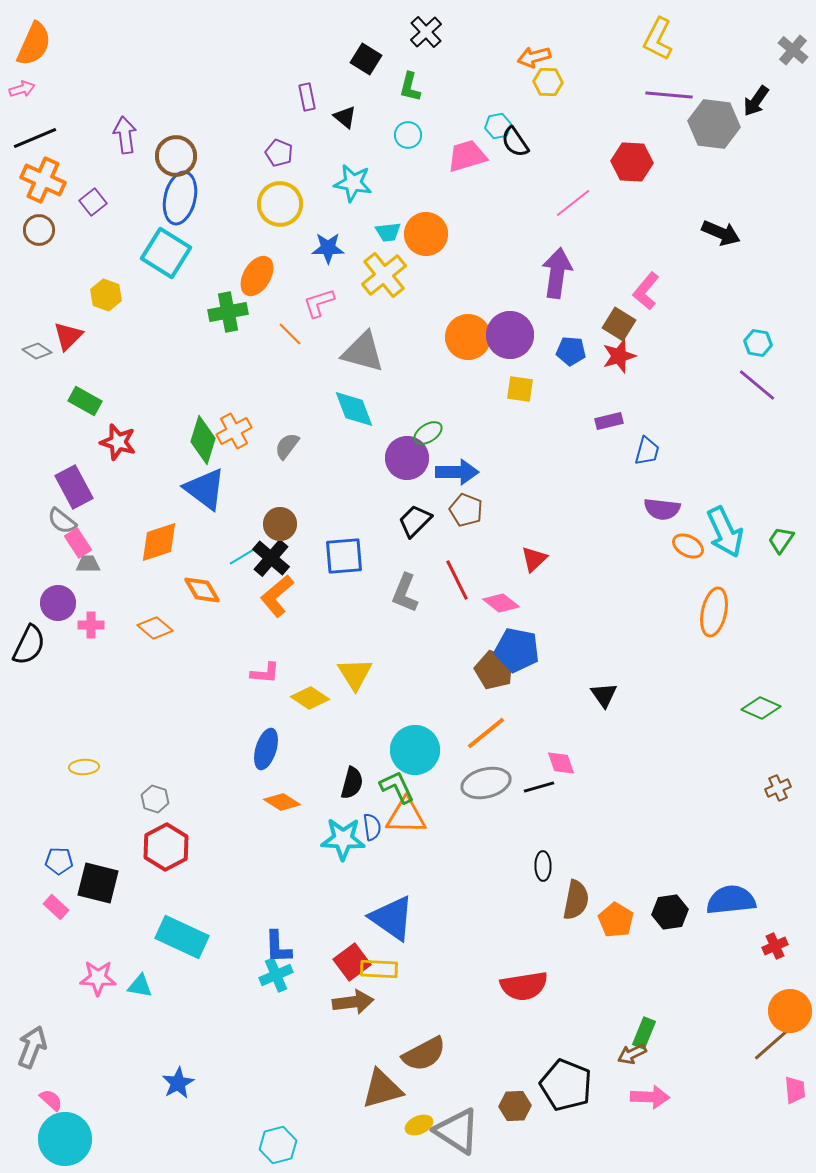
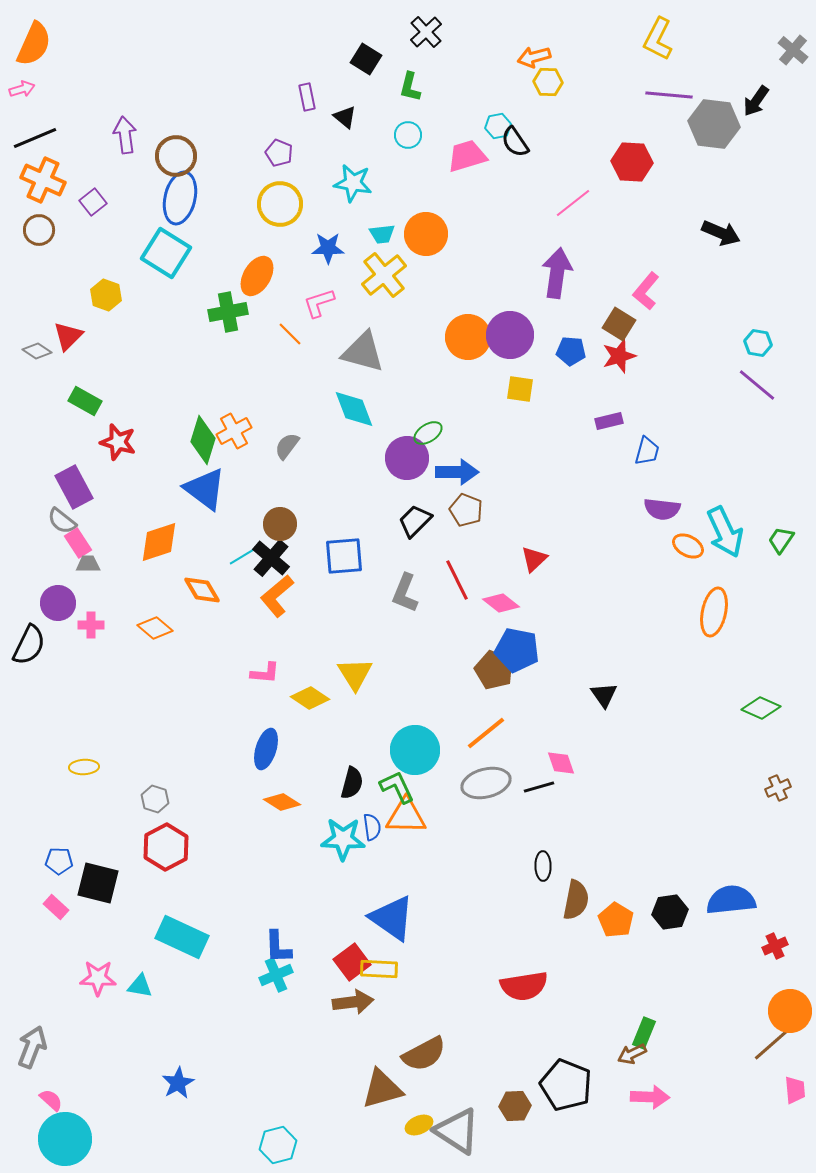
cyan trapezoid at (388, 232): moved 6 px left, 2 px down
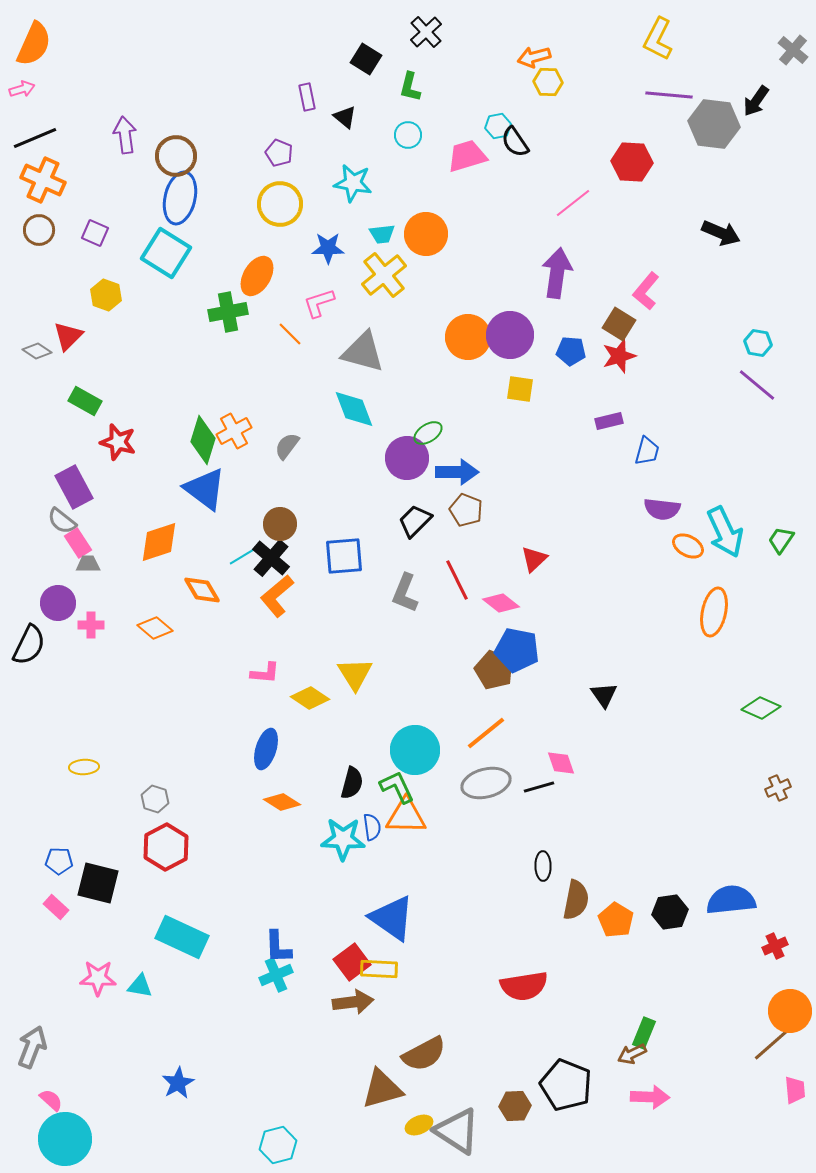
purple square at (93, 202): moved 2 px right, 31 px down; rotated 28 degrees counterclockwise
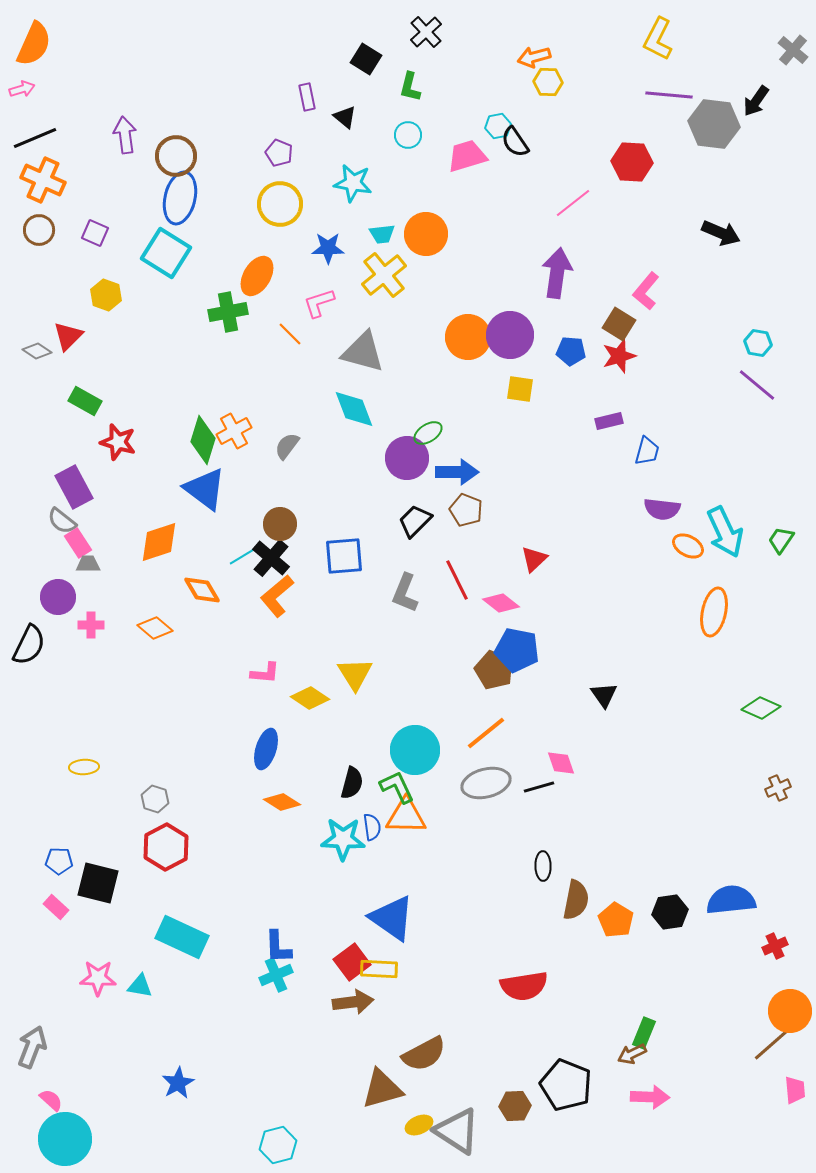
purple circle at (58, 603): moved 6 px up
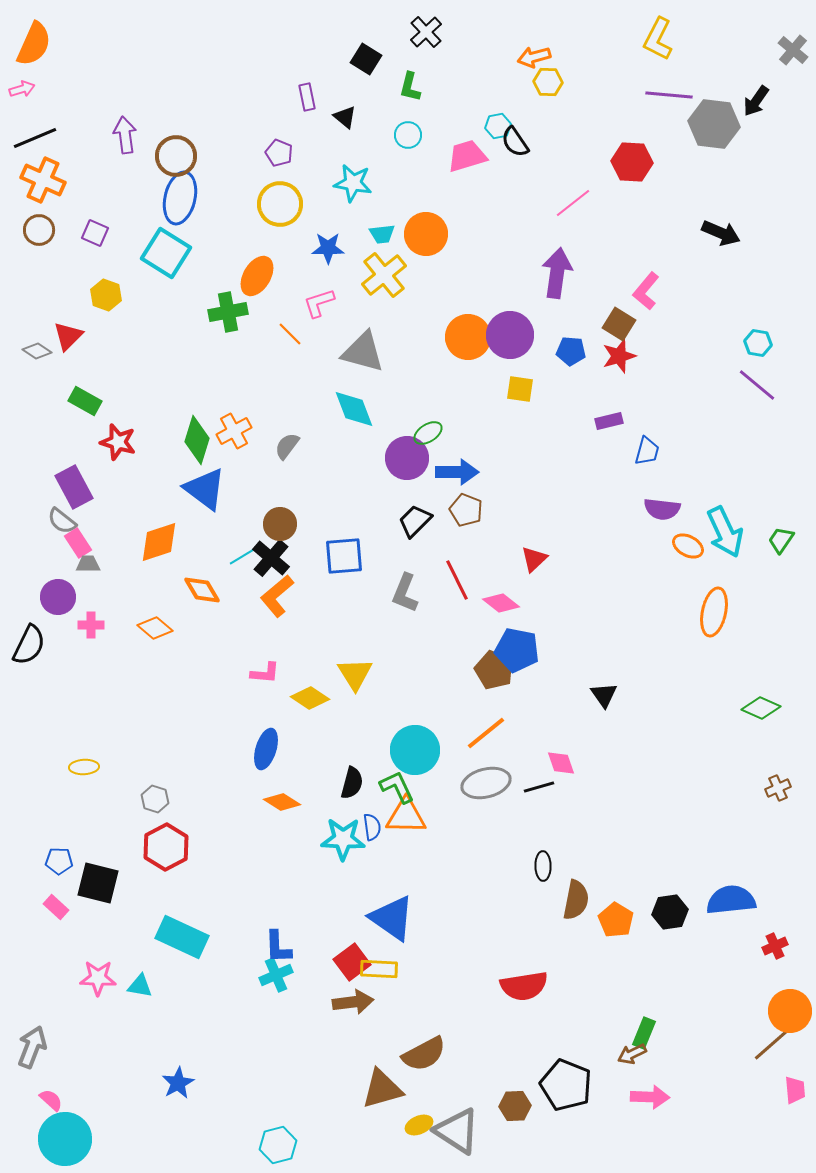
green diamond at (203, 440): moved 6 px left
